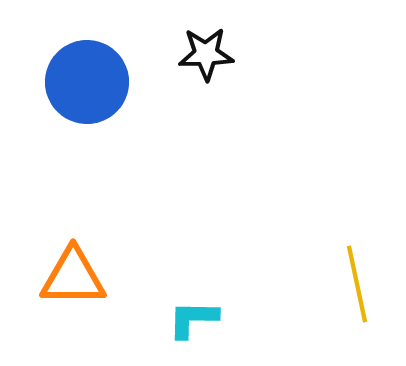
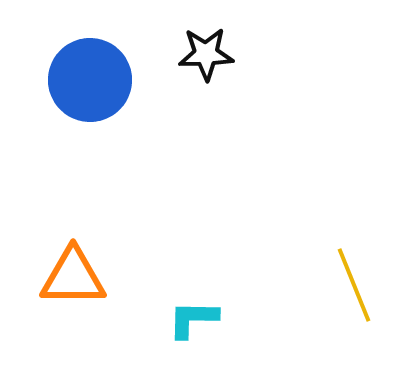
blue circle: moved 3 px right, 2 px up
yellow line: moved 3 px left, 1 px down; rotated 10 degrees counterclockwise
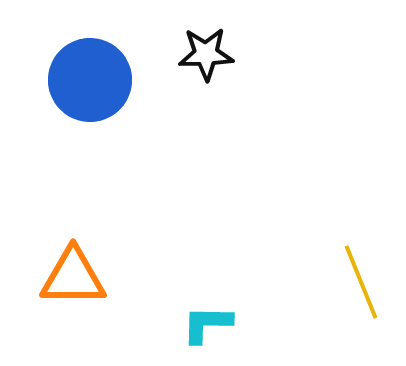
yellow line: moved 7 px right, 3 px up
cyan L-shape: moved 14 px right, 5 px down
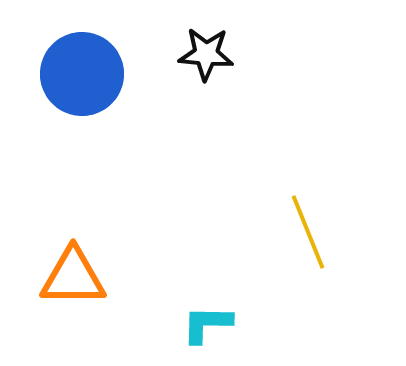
black star: rotated 6 degrees clockwise
blue circle: moved 8 px left, 6 px up
yellow line: moved 53 px left, 50 px up
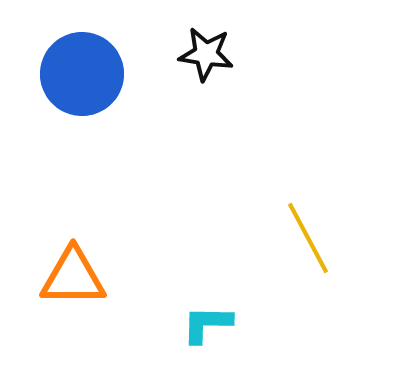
black star: rotated 4 degrees clockwise
yellow line: moved 6 px down; rotated 6 degrees counterclockwise
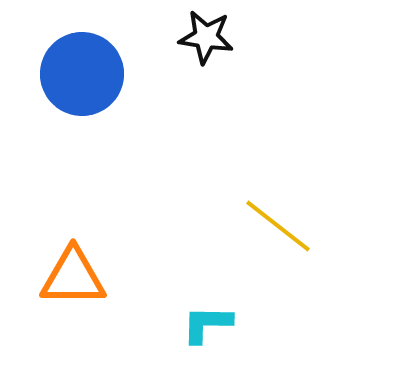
black star: moved 17 px up
yellow line: moved 30 px left, 12 px up; rotated 24 degrees counterclockwise
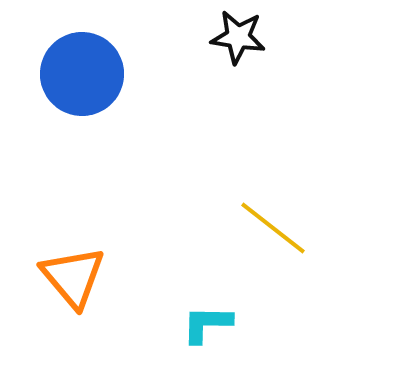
black star: moved 32 px right
yellow line: moved 5 px left, 2 px down
orange triangle: rotated 50 degrees clockwise
